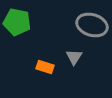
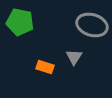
green pentagon: moved 3 px right
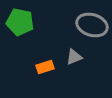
gray triangle: rotated 36 degrees clockwise
orange rectangle: rotated 36 degrees counterclockwise
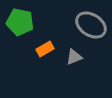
gray ellipse: moved 1 px left; rotated 16 degrees clockwise
orange rectangle: moved 18 px up; rotated 12 degrees counterclockwise
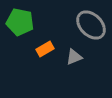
gray ellipse: rotated 12 degrees clockwise
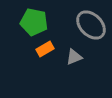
green pentagon: moved 14 px right
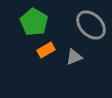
green pentagon: rotated 20 degrees clockwise
orange rectangle: moved 1 px right, 1 px down
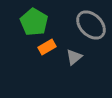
orange rectangle: moved 1 px right, 3 px up
gray triangle: rotated 18 degrees counterclockwise
